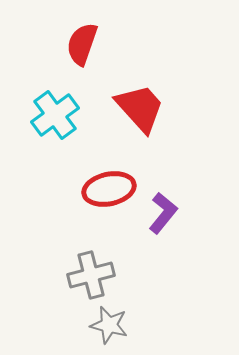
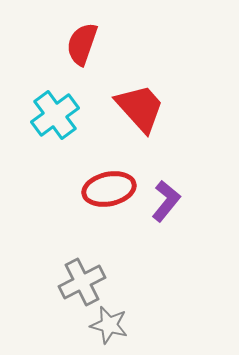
purple L-shape: moved 3 px right, 12 px up
gray cross: moved 9 px left, 7 px down; rotated 12 degrees counterclockwise
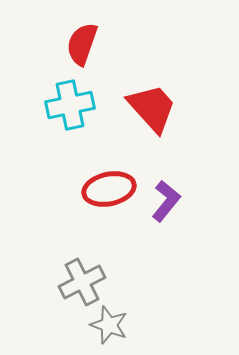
red trapezoid: moved 12 px right
cyan cross: moved 15 px right, 10 px up; rotated 24 degrees clockwise
gray star: rotated 6 degrees clockwise
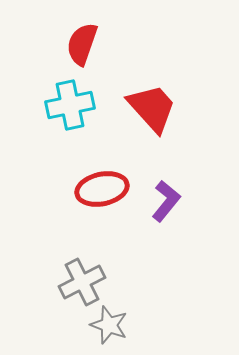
red ellipse: moved 7 px left
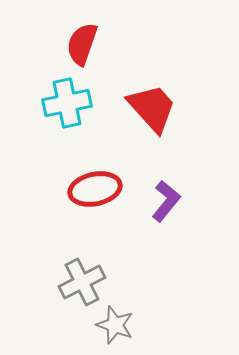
cyan cross: moved 3 px left, 2 px up
red ellipse: moved 7 px left
gray star: moved 6 px right
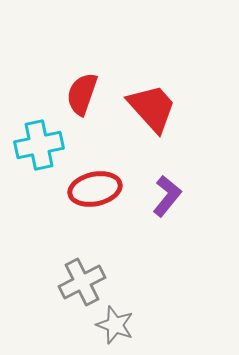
red semicircle: moved 50 px down
cyan cross: moved 28 px left, 42 px down
purple L-shape: moved 1 px right, 5 px up
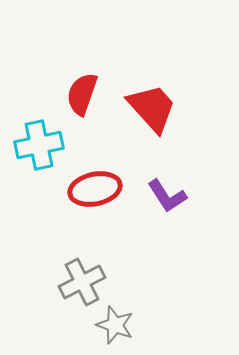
purple L-shape: rotated 108 degrees clockwise
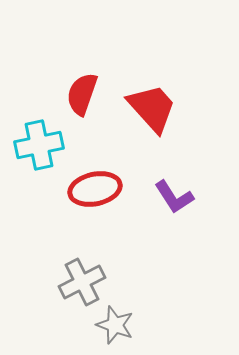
purple L-shape: moved 7 px right, 1 px down
